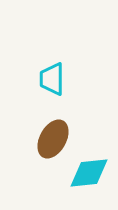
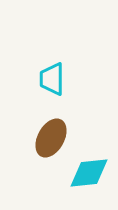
brown ellipse: moved 2 px left, 1 px up
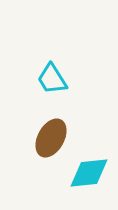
cyan trapezoid: rotated 32 degrees counterclockwise
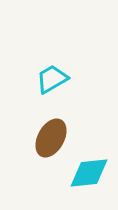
cyan trapezoid: rotated 92 degrees clockwise
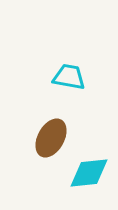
cyan trapezoid: moved 17 px right, 2 px up; rotated 40 degrees clockwise
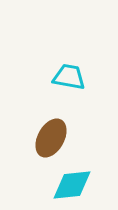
cyan diamond: moved 17 px left, 12 px down
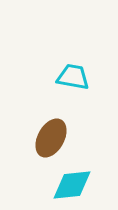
cyan trapezoid: moved 4 px right
